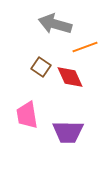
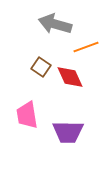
orange line: moved 1 px right
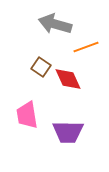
red diamond: moved 2 px left, 2 px down
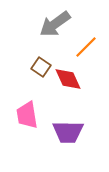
gray arrow: rotated 52 degrees counterclockwise
orange line: rotated 25 degrees counterclockwise
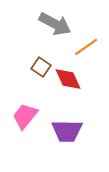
gray arrow: rotated 116 degrees counterclockwise
orange line: rotated 10 degrees clockwise
pink trapezoid: moved 2 px left, 1 px down; rotated 48 degrees clockwise
purple trapezoid: moved 1 px left, 1 px up
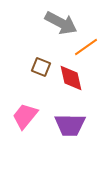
gray arrow: moved 6 px right, 1 px up
brown square: rotated 12 degrees counterclockwise
red diamond: moved 3 px right, 1 px up; rotated 12 degrees clockwise
purple trapezoid: moved 3 px right, 6 px up
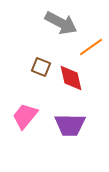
orange line: moved 5 px right
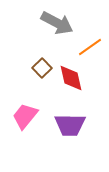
gray arrow: moved 4 px left
orange line: moved 1 px left
brown square: moved 1 px right, 1 px down; rotated 24 degrees clockwise
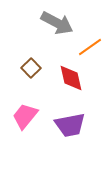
brown square: moved 11 px left
purple trapezoid: rotated 12 degrees counterclockwise
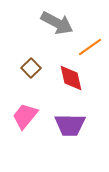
purple trapezoid: rotated 12 degrees clockwise
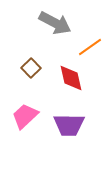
gray arrow: moved 2 px left
pink trapezoid: rotated 8 degrees clockwise
purple trapezoid: moved 1 px left
